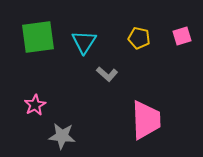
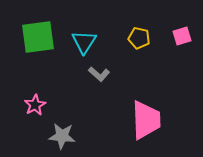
gray L-shape: moved 8 px left
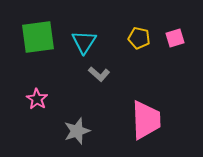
pink square: moved 7 px left, 2 px down
pink star: moved 2 px right, 6 px up; rotated 10 degrees counterclockwise
gray star: moved 15 px right, 5 px up; rotated 24 degrees counterclockwise
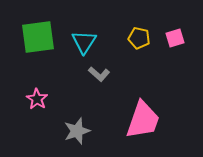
pink trapezoid: moved 3 px left; rotated 21 degrees clockwise
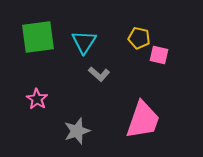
pink square: moved 16 px left, 17 px down; rotated 30 degrees clockwise
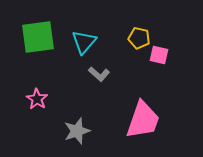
cyan triangle: rotated 8 degrees clockwise
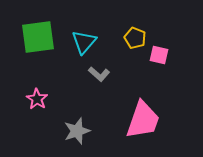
yellow pentagon: moved 4 px left; rotated 10 degrees clockwise
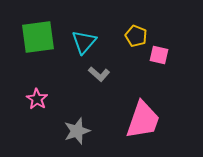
yellow pentagon: moved 1 px right, 2 px up
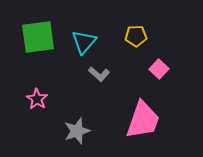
yellow pentagon: rotated 25 degrees counterclockwise
pink square: moved 14 px down; rotated 30 degrees clockwise
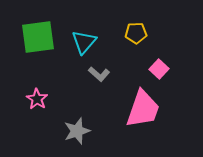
yellow pentagon: moved 3 px up
pink trapezoid: moved 11 px up
